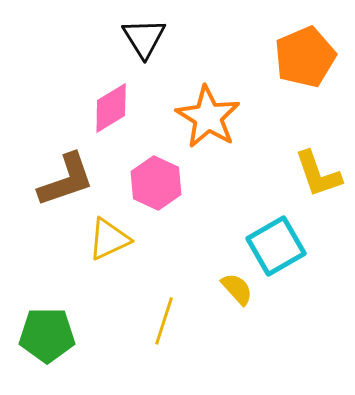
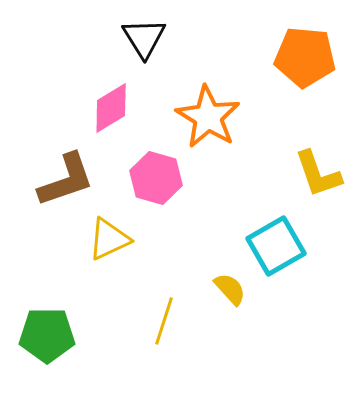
orange pentagon: rotated 28 degrees clockwise
pink hexagon: moved 5 px up; rotated 9 degrees counterclockwise
yellow semicircle: moved 7 px left
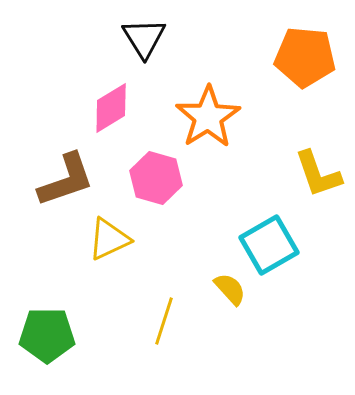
orange star: rotated 8 degrees clockwise
cyan square: moved 7 px left, 1 px up
